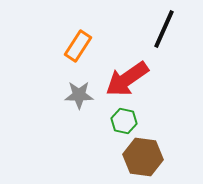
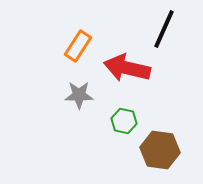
red arrow: moved 11 px up; rotated 48 degrees clockwise
brown hexagon: moved 17 px right, 7 px up
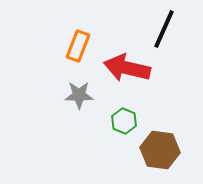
orange rectangle: rotated 12 degrees counterclockwise
green hexagon: rotated 10 degrees clockwise
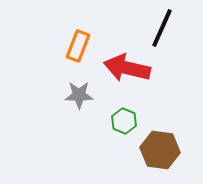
black line: moved 2 px left, 1 px up
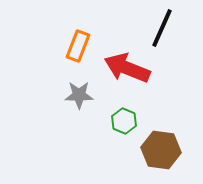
red arrow: rotated 9 degrees clockwise
brown hexagon: moved 1 px right
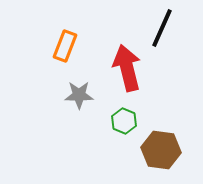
orange rectangle: moved 13 px left
red arrow: rotated 54 degrees clockwise
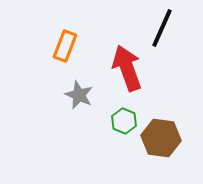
red arrow: rotated 6 degrees counterclockwise
gray star: rotated 24 degrees clockwise
brown hexagon: moved 12 px up
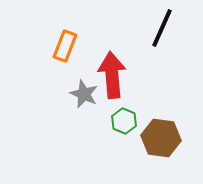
red arrow: moved 15 px left, 7 px down; rotated 15 degrees clockwise
gray star: moved 5 px right, 1 px up
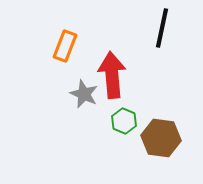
black line: rotated 12 degrees counterclockwise
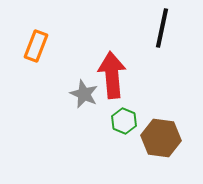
orange rectangle: moved 29 px left
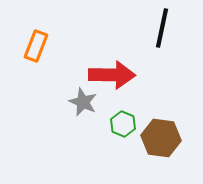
red arrow: rotated 96 degrees clockwise
gray star: moved 1 px left, 8 px down
green hexagon: moved 1 px left, 3 px down
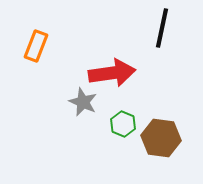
red arrow: moved 2 px up; rotated 9 degrees counterclockwise
